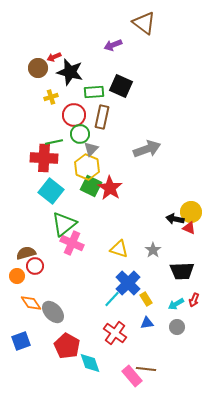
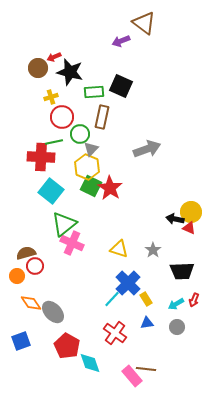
purple arrow at (113, 45): moved 8 px right, 4 px up
red circle at (74, 115): moved 12 px left, 2 px down
red cross at (44, 158): moved 3 px left, 1 px up
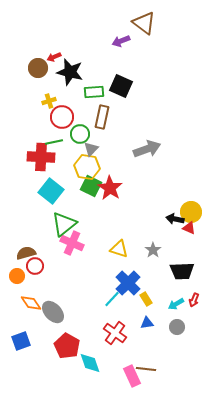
yellow cross at (51, 97): moved 2 px left, 4 px down
yellow hexagon at (87, 167): rotated 15 degrees counterclockwise
pink rectangle at (132, 376): rotated 15 degrees clockwise
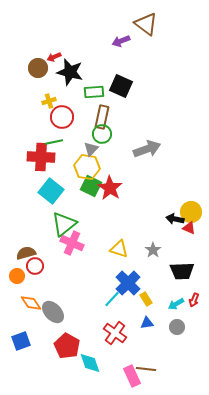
brown triangle at (144, 23): moved 2 px right, 1 px down
green circle at (80, 134): moved 22 px right
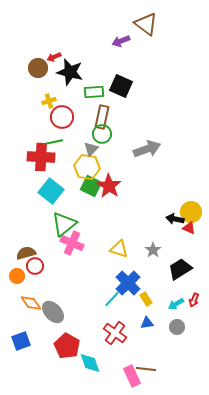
red star at (110, 188): moved 1 px left, 2 px up
black trapezoid at (182, 271): moved 2 px left, 2 px up; rotated 150 degrees clockwise
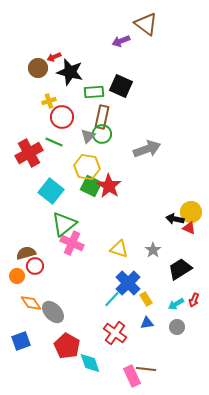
green line at (54, 142): rotated 36 degrees clockwise
gray triangle at (91, 149): moved 3 px left, 13 px up
red cross at (41, 157): moved 12 px left, 4 px up; rotated 32 degrees counterclockwise
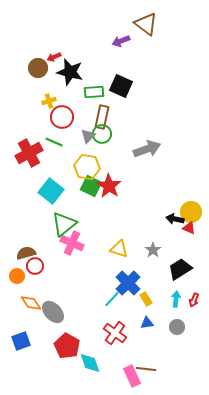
cyan arrow at (176, 304): moved 5 px up; rotated 126 degrees clockwise
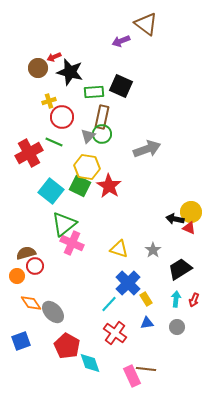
green square at (91, 186): moved 11 px left
cyan line at (112, 299): moved 3 px left, 5 px down
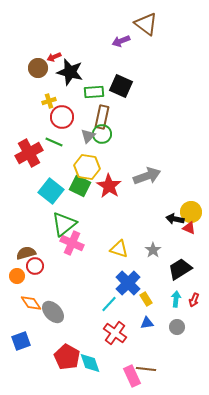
gray arrow at (147, 149): moved 27 px down
red pentagon at (67, 346): moved 11 px down
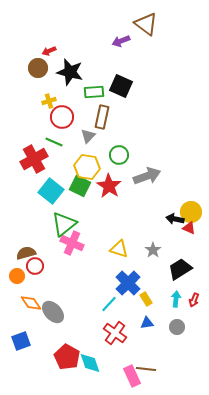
red arrow at (54, 57): moved 5 px left, 6 px up
green circle at (102, 134): moved 17 px right, 21 px down
red cross at (29, 153): moved 5 px right, 6 px down
